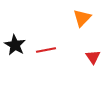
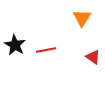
orange triangle: rotated 12 degrees counterclockwise
red triangle: rotated 21 degrees counterclockwise
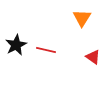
black star: moved 1 px right; rotated 15 degrees clockwise
red line: rotated 24 degrees clockwise
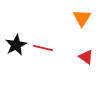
red line: moved 3 px left, 2 px up
red triangle: moved 7 px left
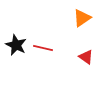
orange triangle: rotated 24 degrees clockwise
black star: rotated 20 degrees counterclockwise
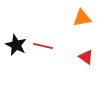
orange triangle: rotated 24 degrees clockwise
red line: moved 2 px up
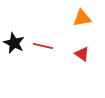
black star: moved 2 px left, 2 px up
red triangle: moved 4 px left, 3 px up
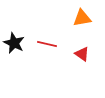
red line: moved 4 px right, 2 px up
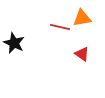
red line: moved 13 px right, 17 px up
